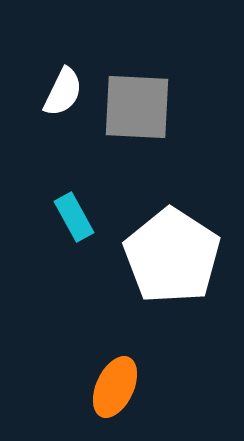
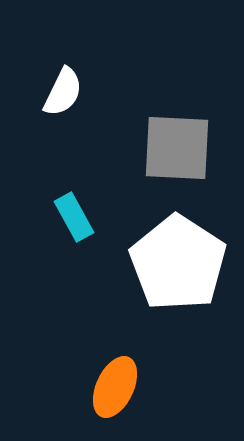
gray square: moved 40 px right, 41 px down
white pentagon: moved 6 px right, 7 px down
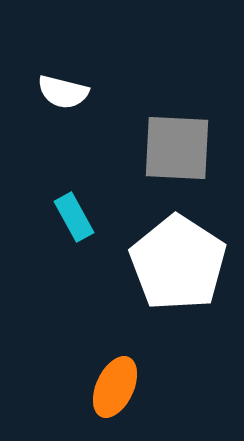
white semicircle: rotated 78 degrees clockwise
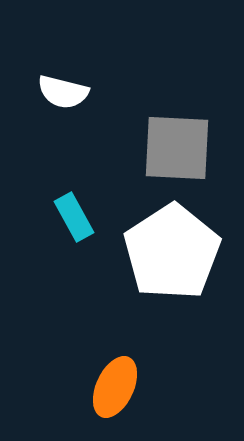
white pentagon: moved 6 px left, 11 px up; rotated 6 degrees clockwise
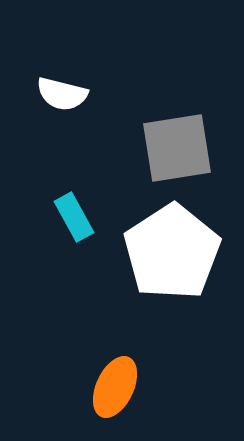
white semicircle: moved 1 px left, 2 px down
gray square: rotated 12 degrees counterclockwise
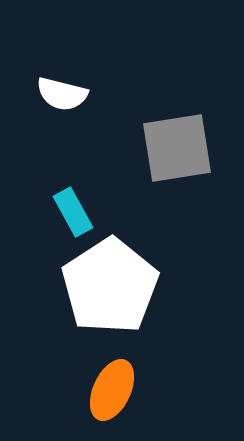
cyan rectangle: moved 1 px left, 5 px up
white pentagon: moved 62 px left, 34 px down
orange ellipse: moved 3 px left, 3 px down
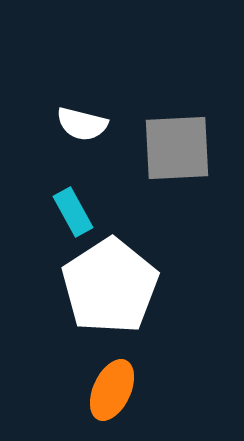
white semicircle: moved 20 px right, 30 px down
gray square: rotated 6 degrees clockwise
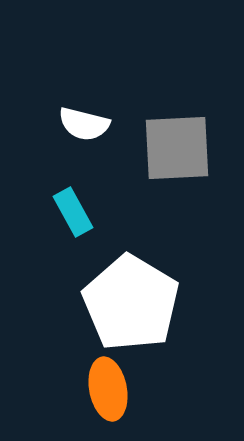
white semicircle: moved 2 px right
white pentagon: moved 21 px right, 17 px down; rotated 8 degrees counterclockwise
orange ellipse: moved 4 px left, 1 px up; rotated 36 degrees counterclockwise
